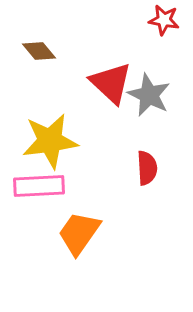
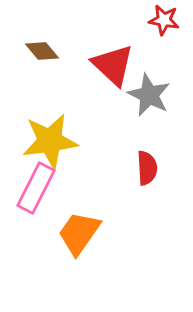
brown diamond: moved 3 px right
red triangle: moved 2 px right, 18 px up
pink rectangle: moved 3 px left, 2 px down; rotated 60 degrees counterclockwise
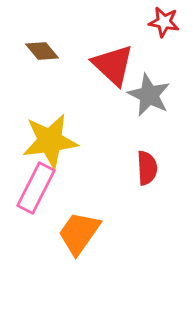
red star: moved 2 px down
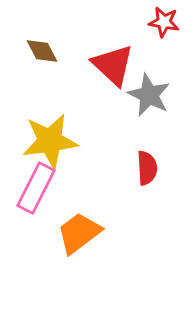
brown diamond: rotated 12 degrees clockwise
orange trapezoid: rotated 18 degrees clockwise
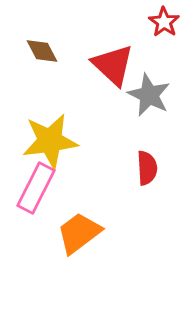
red star: rotated 24 degrees clockwise
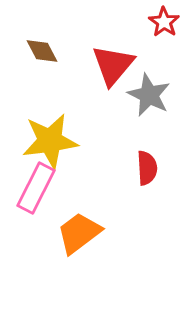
red triangle: rotated 27 degrees clockwise
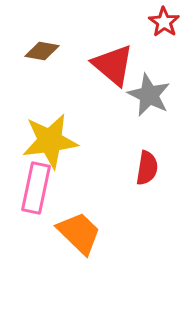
brown diamond: rotated 52 degrees counterclockwise
red triangle: rotated 30 degrees counterclockwise
red semicircle: rotated 12 degrees clockwise
pink rectangle: rotated 15 degrees counterclockwise
orange trapezoid: rotated 81 degrees clockwise
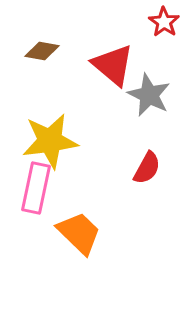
red semicircle: rotated 20 degrees clockwise
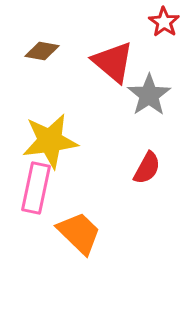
red triangle: moved 3 px up
gray star: rotated 12 degrees clockwise
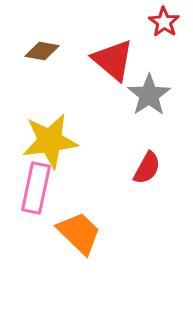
red triangle: moved 2 px up
